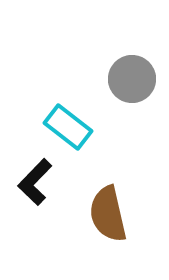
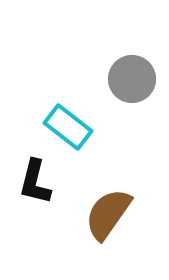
black L-shape: rotated 30 degrees counterclockwise
brown semicircle: rotated 48 degrees clockwise
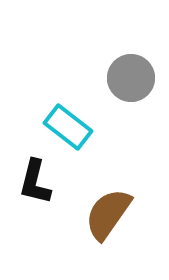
gray circle: moved 1 px left, 1 px up
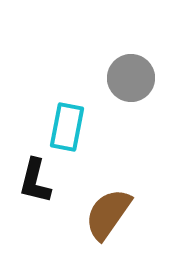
cyan rectangle: moved 1 px left; rotated 63 degrees clockwise
black L-shape: moved 1 px up
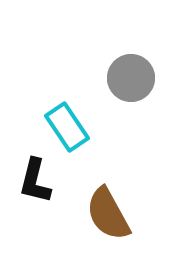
cyan rectangle: rotated 45 degrees counterclockwise
brown semicircle: rotated 64 degrees counterclockwise
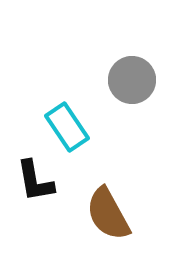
gray circle: moved 1 px right, 2 px down
black L-shape: rotated 24 degrees counterclockwise
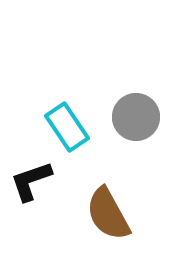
gray circle: moved 4 px right, 37 px down
black L-shape: moved 4 px left; rotated 81 degrees clockwise
